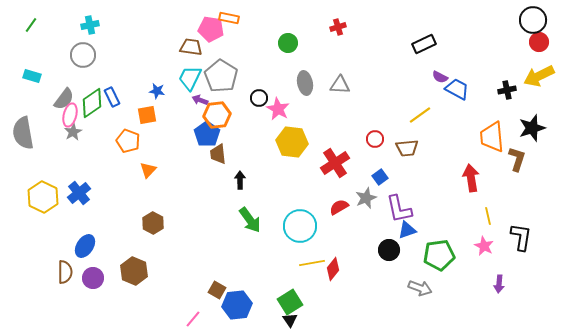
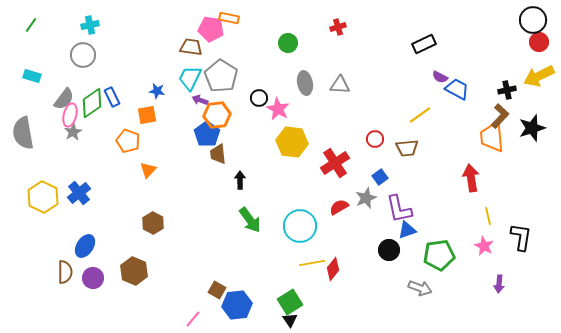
brown L-shape at (517, 159): moved 17 px left, 43 px up; rotated 25 degrees clockwise
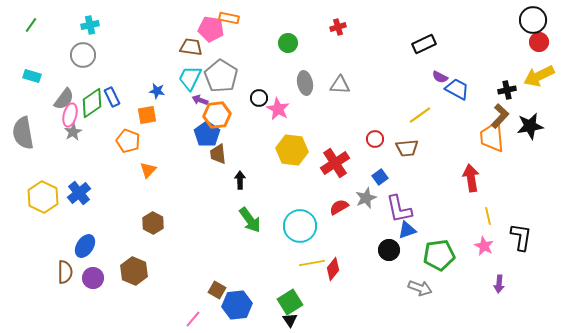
black star at (532, 128): moved 2 px left, 2 px up; rotated 8 degrees clockwise
yellow hexagon at (292, 142): moved 8 px down
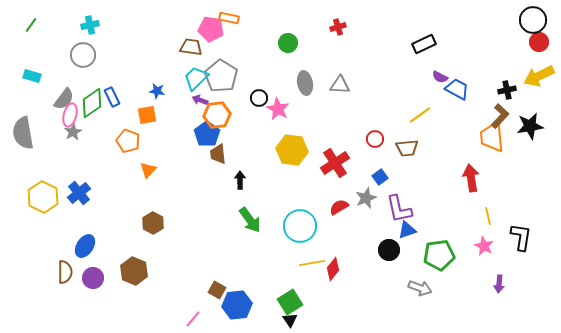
cyan trapezoid at (190, 78): moved 6 px right; rotated 20 degrees clockwise
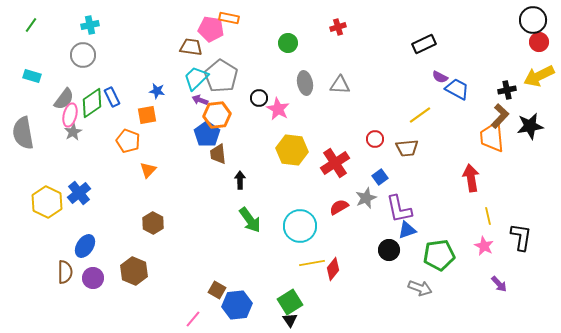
yellow hexagon at (43, 197): moved 4 px right, 5 px down
purple arrow at (499, 284): rotated 48 degrees counterclockwise
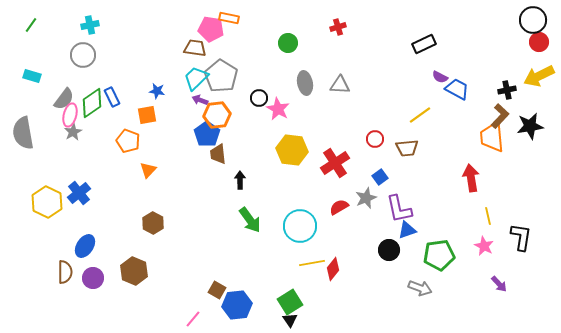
brown trapezoid at (191, 47): moved 4 px right, 1 px down
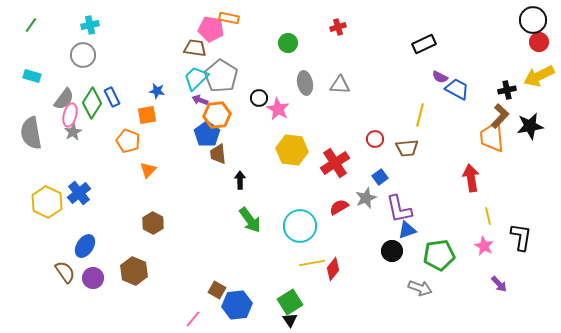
green diamond at (92, 103): rotated 24 degrees counterclockwise
yellow line at (420, 115): rotated 40 degrees counterclockwise
gray semicircle at (23, 133): moved 8 px right
black circle at (389, 250): moved 3 px right, 1 px down
brown semicircle at (65, 272): rotated 35 degrees counterclockwise
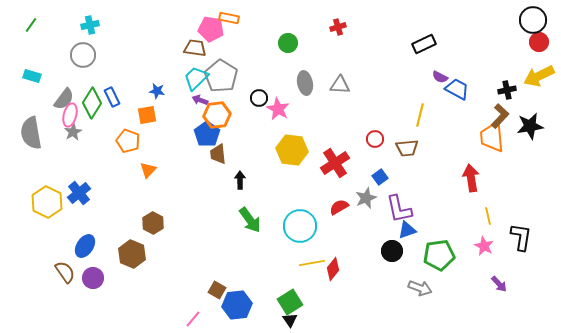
brown hexagon at (134, 271): moved 2 px left, 17 px up
